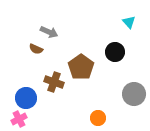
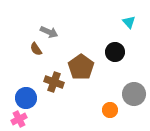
brown semicircle: rotated 32 degrees clockwise
orange circle: moved 12 px right, 8 px up
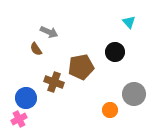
brown pentagon: rotated 25 degrees clockwise
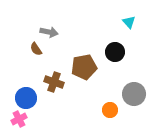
gray arrow: rotated 12 degrees counterclockwise
brown pentagon: moved 3 px right
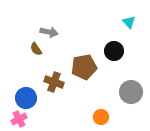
black circle: moved 1 px left, 1 px up
gray circle: moved 3 px left, 2 px up
orange circle: moved 9 px left, 7 px down
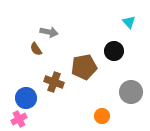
orange circle: moved 1 px right, 1 px up
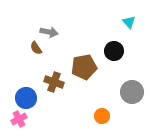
brown semicircle: moved 1 px up
gray circle: moved 1 px right
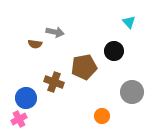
gray arrow: moved 6 px right
brown semicircle: moved 1 px left, 4 px up; rotated 48 degrees counterclockwise
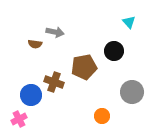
blue circle: moved 5 px right, 3 px up
